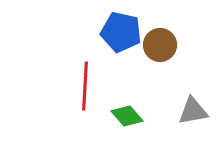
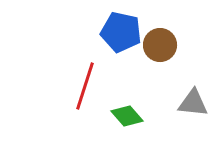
red line: rotated 15 degrees clockwise
gray triangle: moved 8 px up; rotated 16 degrees clockwise
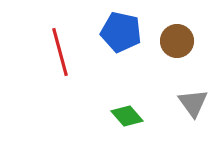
brown circle: moved 17 px right, 4 px up
red line: moved 25 px left, 34 px up; rotated 33 degrees counterclockwise
gray triangle: rotated 48 degrees clockwise
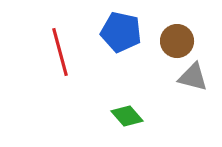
gray triangle: moved 26 px up; rotated 40 degrees counterclockwise
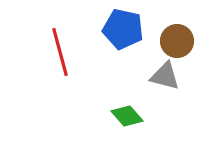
blue pentagon: moved 2 px right, 3 px up
gray triangle: moved 28 px left, 1 px up
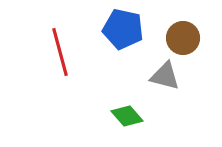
brown circle: moved 6 px right, 3 px up
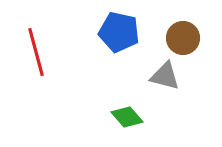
blue pentagon: moved 4 px left, 3 px down
red line: moved 24 px left
green diamond: moved 1 px down
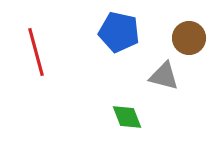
brown circle: moved 6 px right
gray triangle: moved 1 px left
green diamond: rotated 20 degrees clockwise
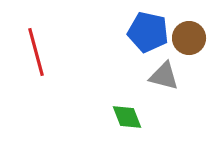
blue pentagon: moved 29 px right
